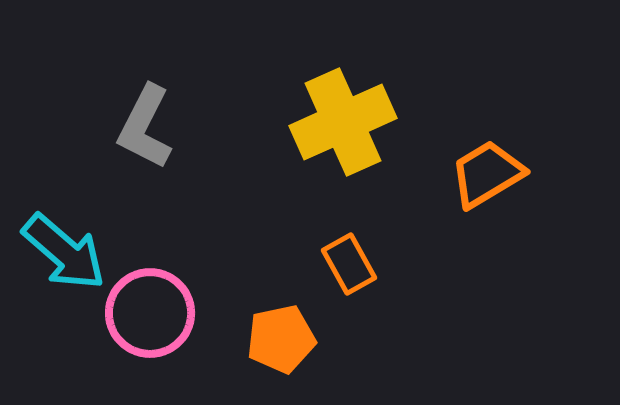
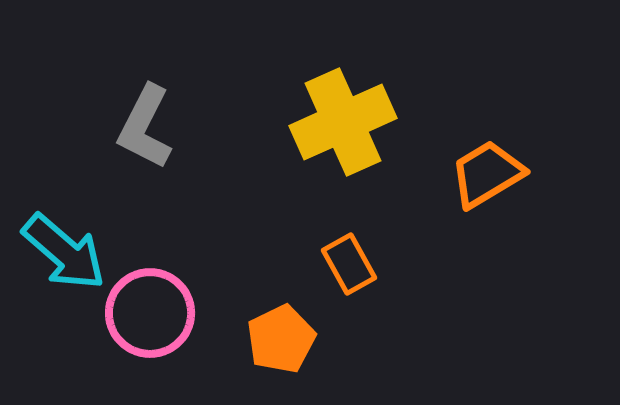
orange pentagon: rotated 14 degrees counterclockwise
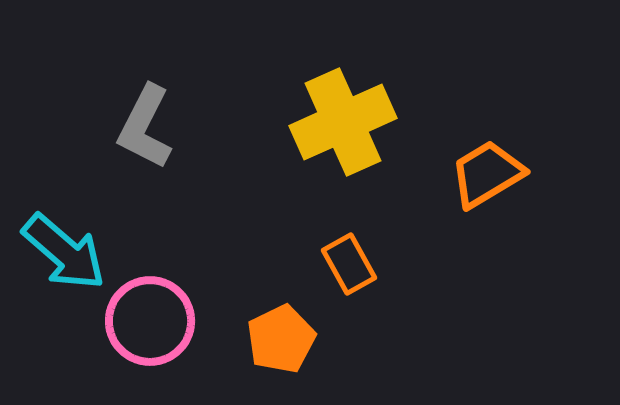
pink circle: moved 8 px down
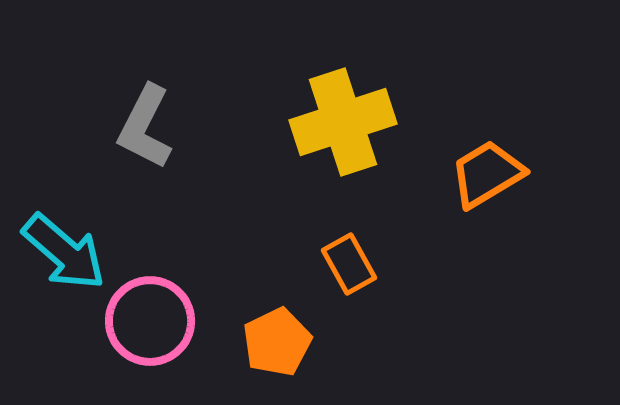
yellow cross: rotated 6 degrees clockwise
orange pentagon: moved 4 px left, 3 px down
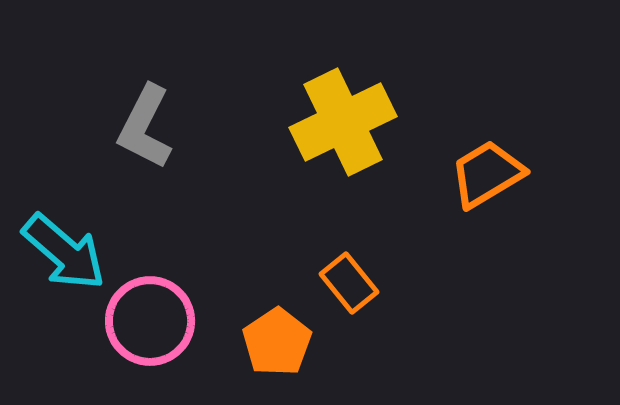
yellow cross: rotated 8 degrees counterclockwise
orange rectangle: moved 19 px down; rotated 10 degrees counterclockwise
orange pentagon: rotated 8 degrees counterclockwise
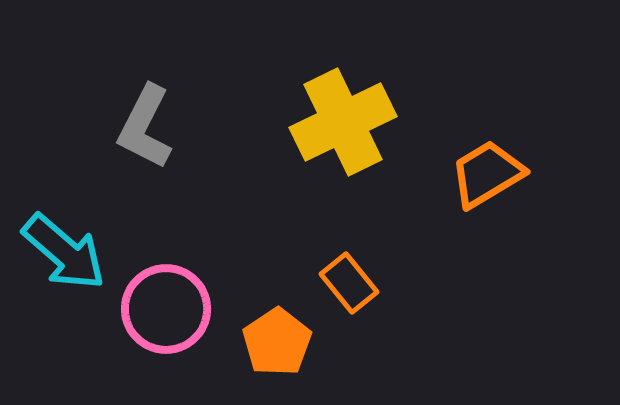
pink circle: moved 16 px right, 12 px up
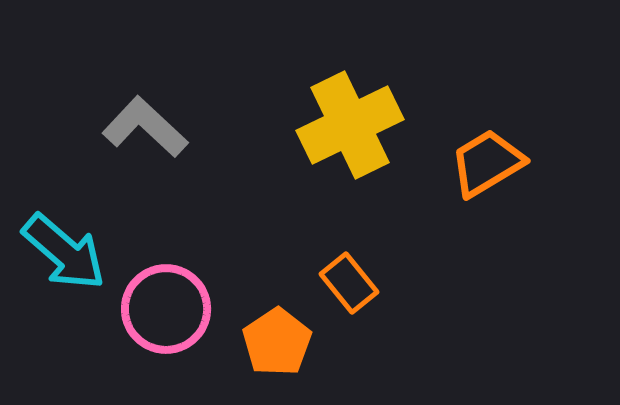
yellow cross: moved 7 px right, 3 px down
gray L-shape: rotated 106 degrees clockwise
orange trapezoid: moved 11 px up
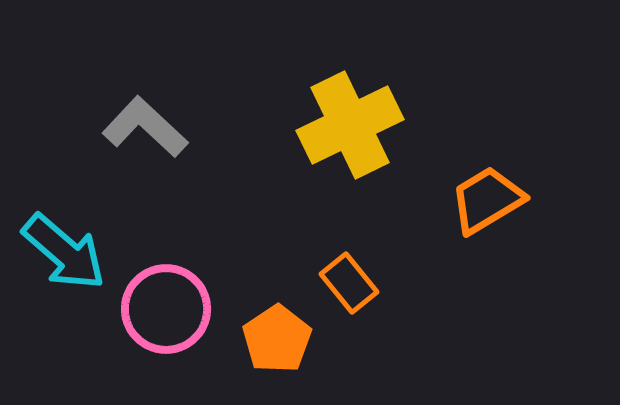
orange trapezoid: moved 37 px down
orange pentagon: moved 3 px up
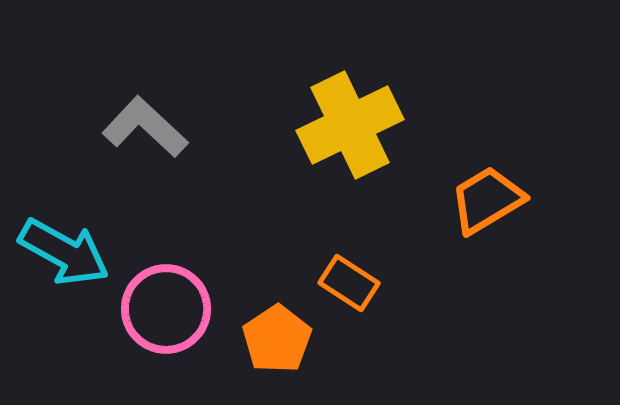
cyan arrow: rotated 12 degrees counterclockwise
orange rectangle: rotated 18 degrees counterclockwise
